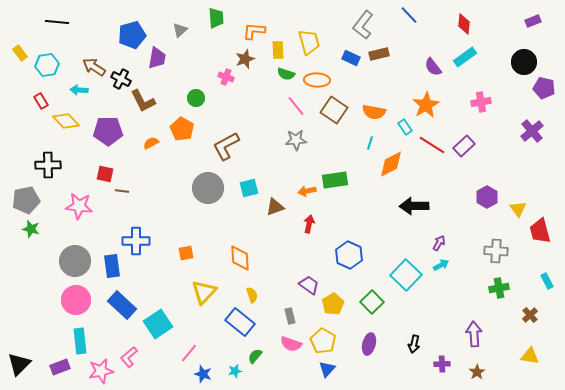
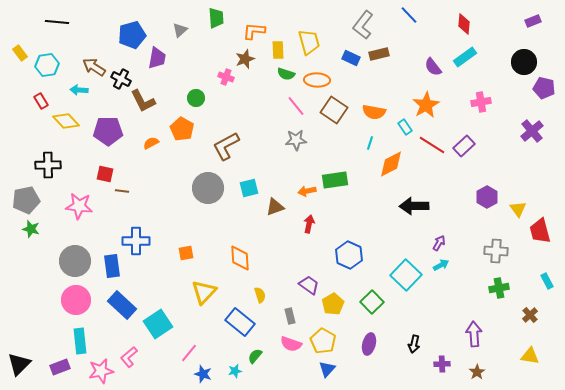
yellow semicircle at (252, 295): moved 8 px right
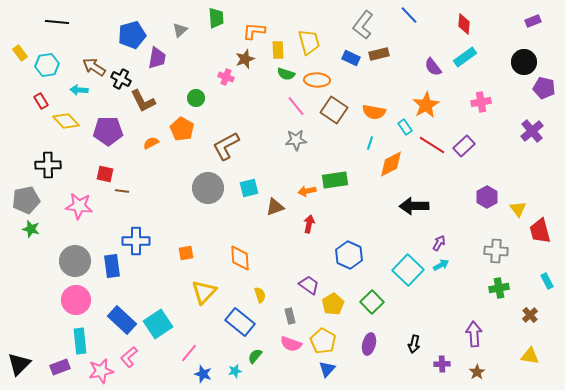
cyan square at (406, 275): moved 2 px right, 5 px up
blue rectangle at (122, 305): moved 15 px down
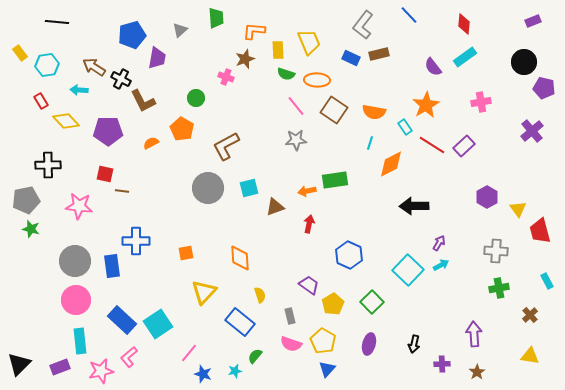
yellow trapezoid at (309, 42): rotated 8 degrees counterclockwise
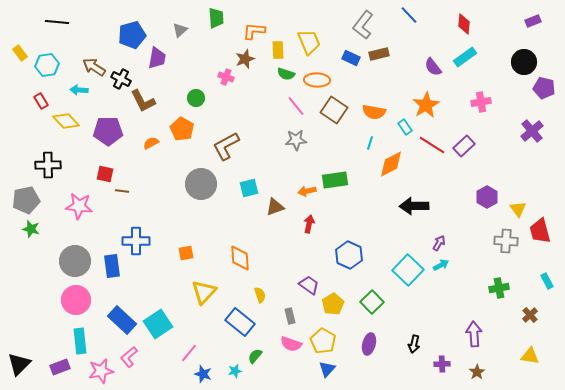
gray circle at (208, 188): moved 7 px left, 4 px up
gray cross at (496, 251): moved 10 px right, 10 px up
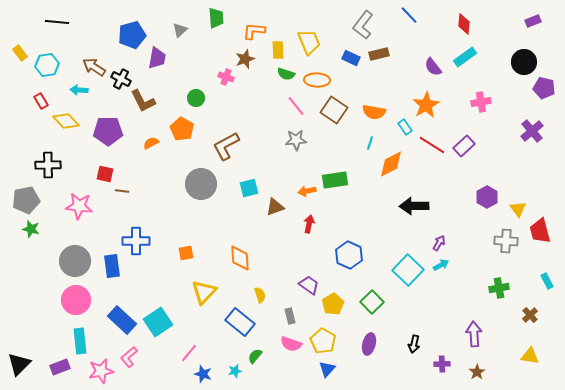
cyan square at (158, 324): moved 2 px up
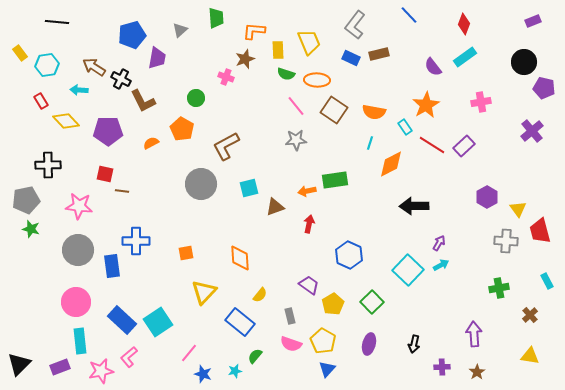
red diamond at (464, 24): rotated 15 degrees clockwise
gray L-shape at (363, 25): moved 8 px left
gray circle at (75, 261): moved 3 px right, 11 px up
yellow semicircle at (260, 295): rotated 56 degrees clockwise
pink circle at (76, 300): moved 2 px down
purple cross at (442, 364): moved 3 px down
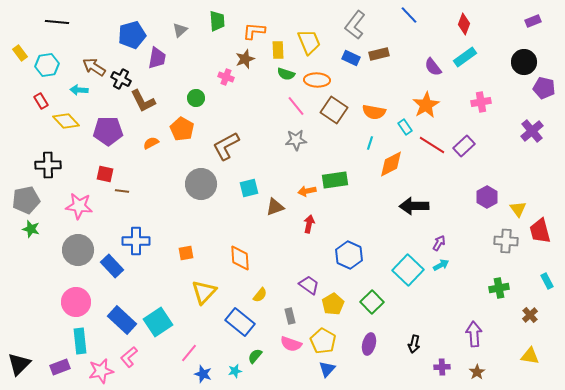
green trapezoid at (216, 18): moved 1 px right, 3 px down
blue rectangle at (112, 266): rotated 35 degrees counterclockwise
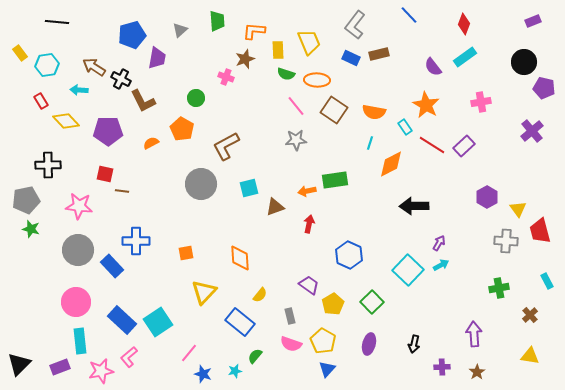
orange star at (426, 105): rotated 12 degrees counterclockwise
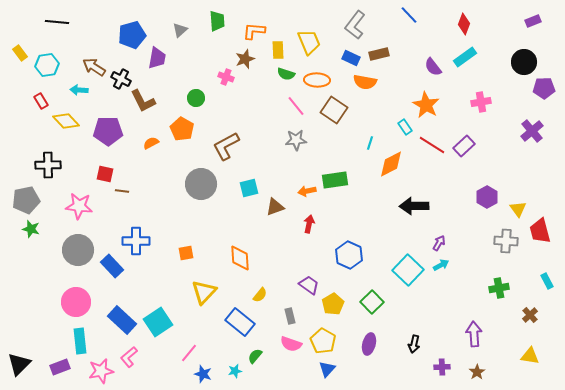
purple pentagon at (544, 88): rotated 15 degrees counterclockwise
orange semicircle at (374, 112): moved 9 px left, 30 px up
